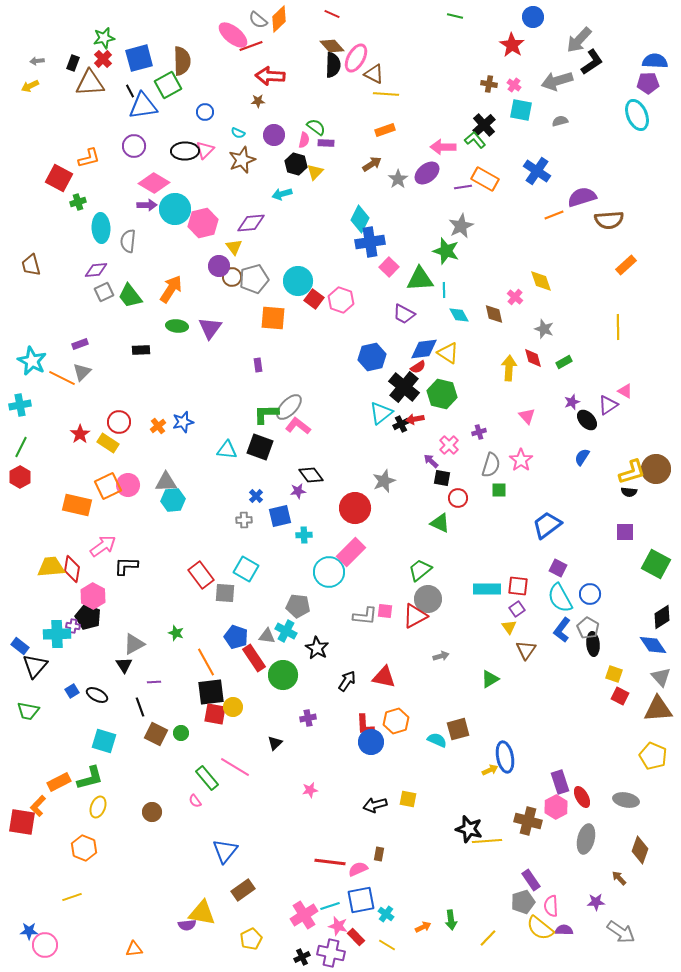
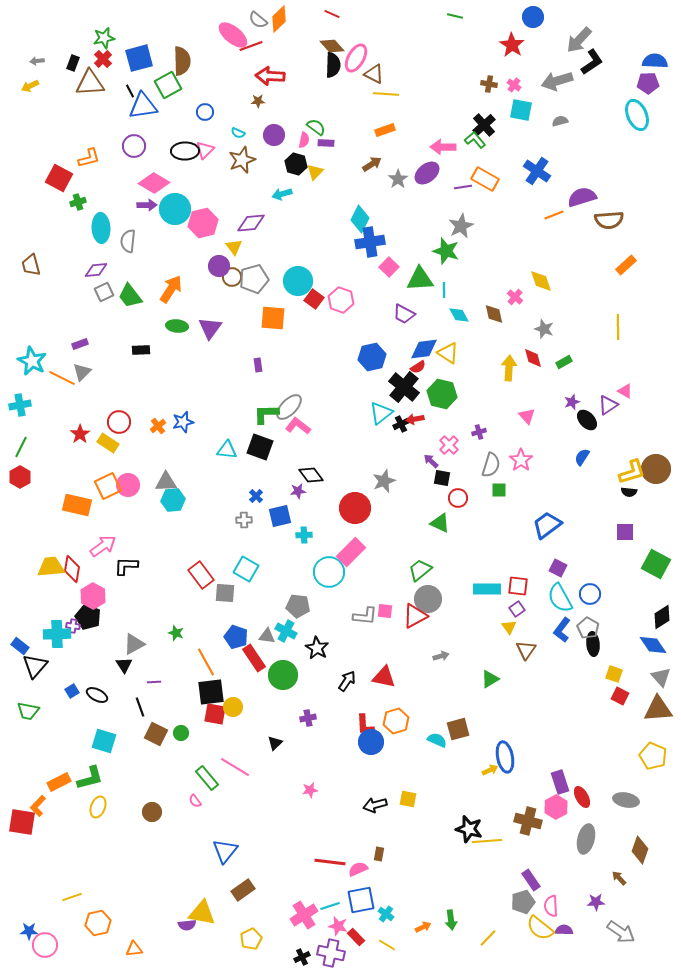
orange hexagon at (84, 848): moved 14 px right, 75 px down; rotated 25 degrees clockwise
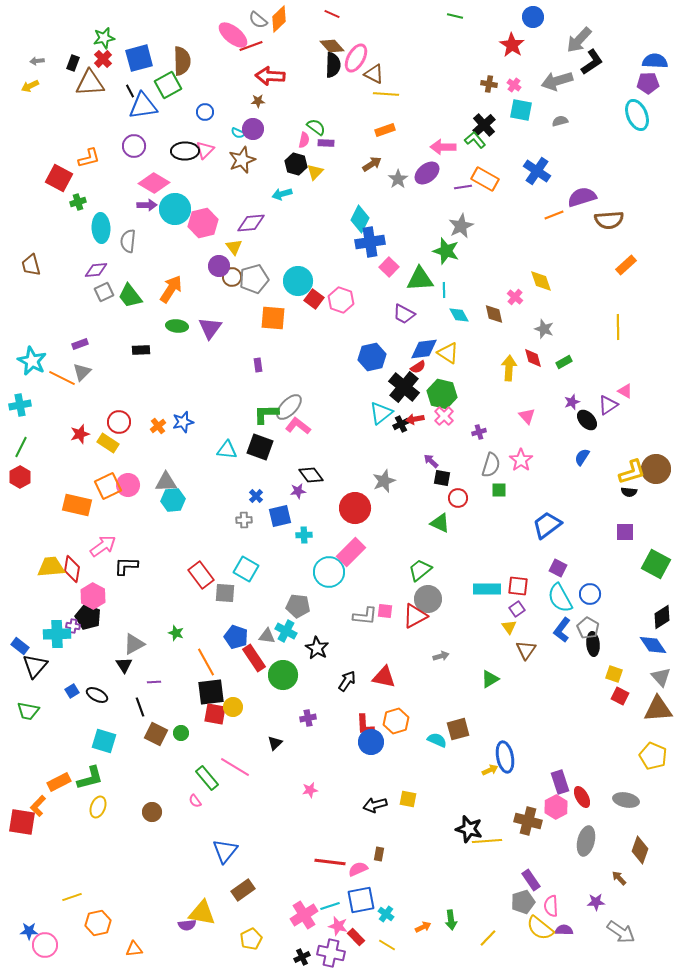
purple circle at (274, 135): moved 21 px left, 6 px up
red star at (80, 434): rotated 18 degrees clockwise
pink cross at (449, 445): moved 5 px left, 29 px up
gray ellipse at (586, 839): moved 2 px down
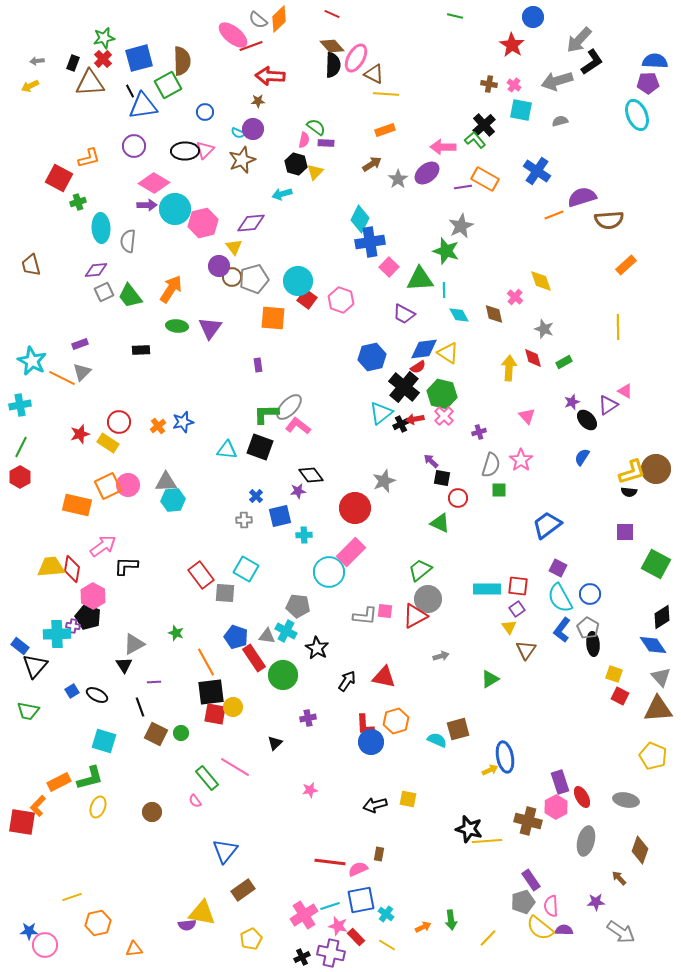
red square at (314, 299): moved 7 px left
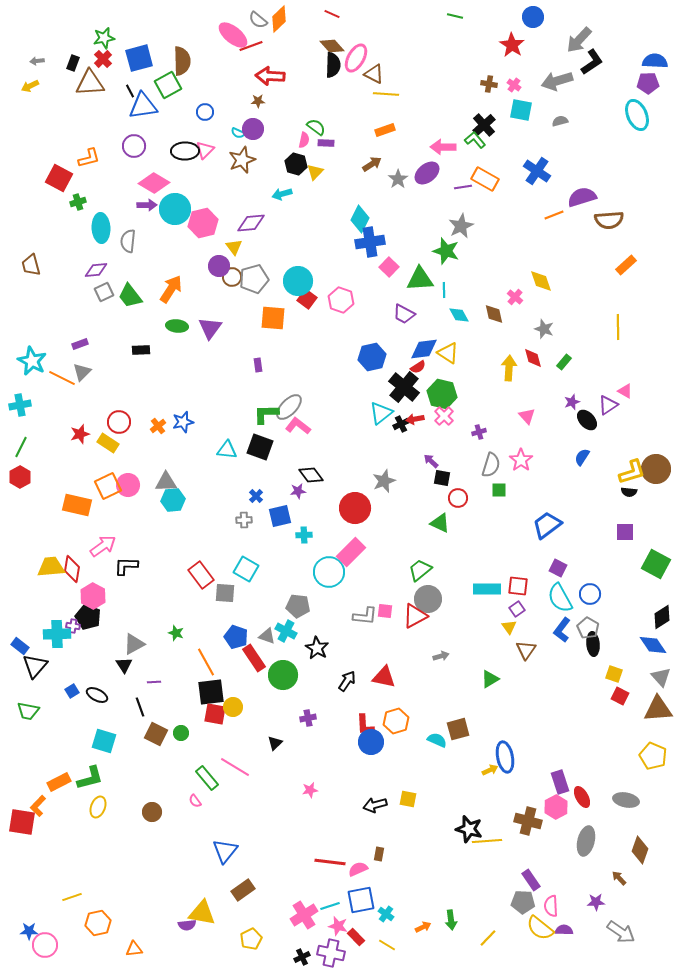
green rectangle at (564, 362): rotated 21 degrees counterclockwise
gray triangle at (267, 636): rotated 12 degrees clockwise
gray pentagon at (523, 902): rotated 20 degrees clockwise
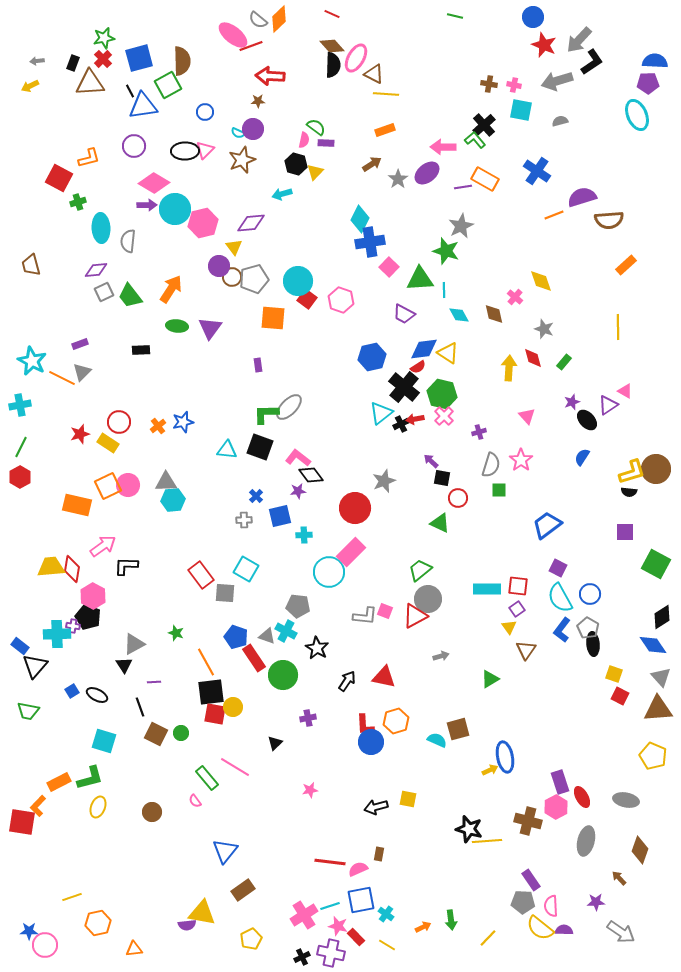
red star at (512, 45): moved 32 px right; rotated 10 degrees counterclockwise
pink cross at (514, 85): rotated 24 degrees counterclockwise
pink L-shape at (298, 426): moved 32 px down
pink square at (385, 611): rotated 14 degrees clockwise
black arrow at (375, 805): moved 1 px right, 2 px down
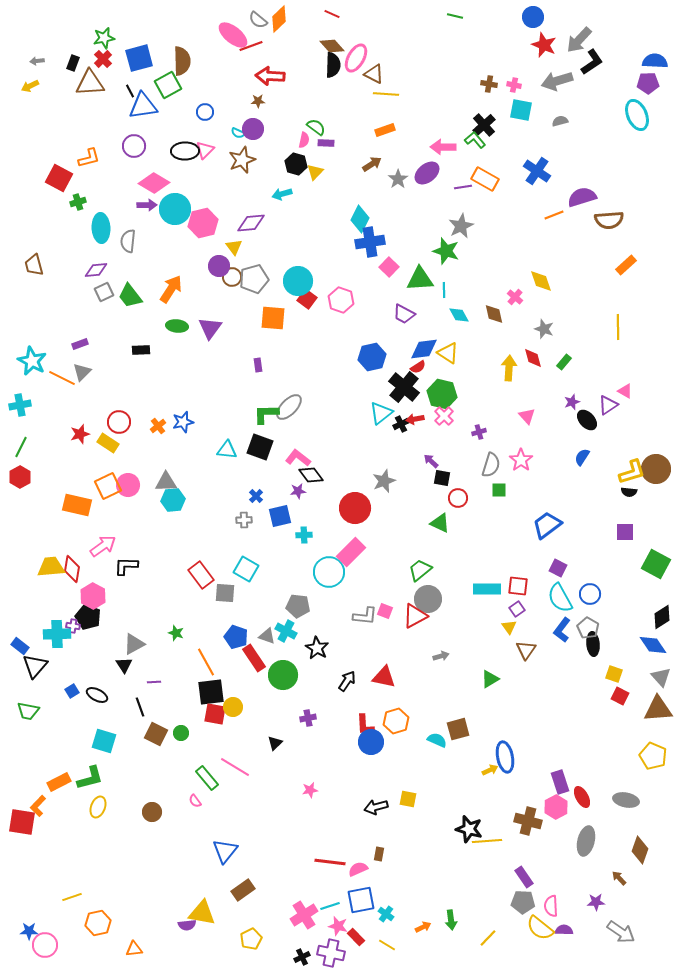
brown trapezoid at (31, 265): moved 3 px right
purple rectangle at (531, 880): moved 7 px left, 3 px up
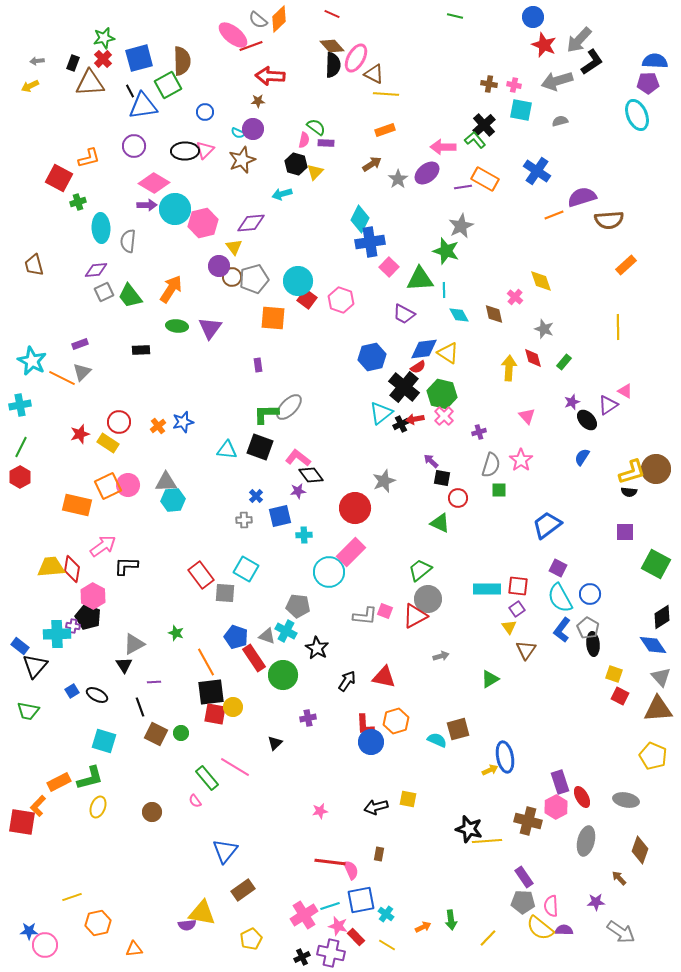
pink star at (310, 790): moved 10 px right, 21 px down
pink semicircle at (358, 869): moved 7 px left, 1 px down; rotated 90 degrees clockwise
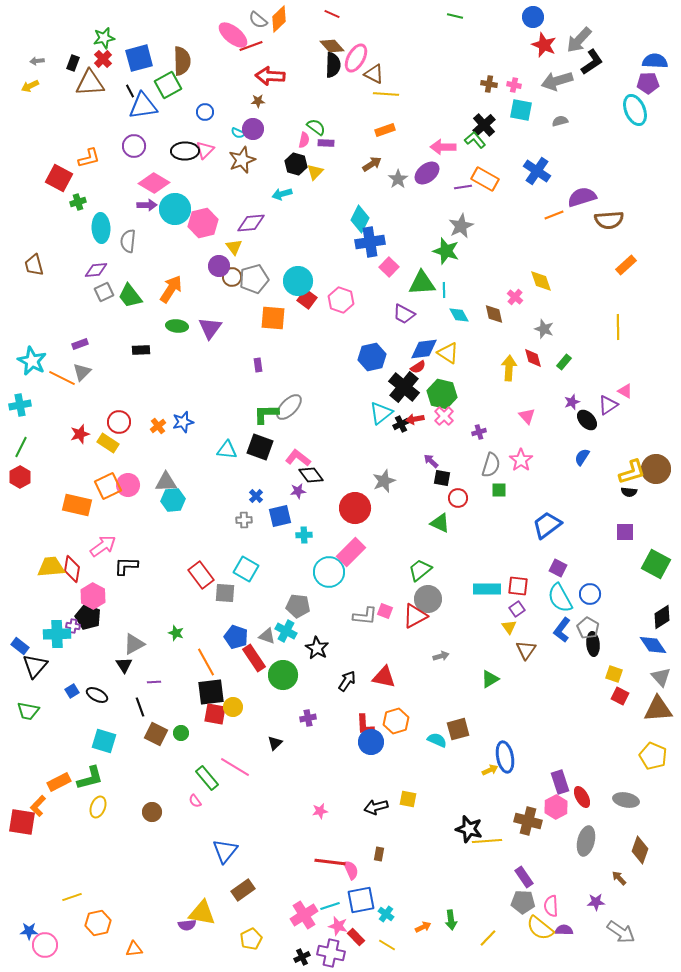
cyan ellipse at (637, 115): moved 2 px left, 5 px up
green triangle at (420, 279): moved 2 px right, 4 px down
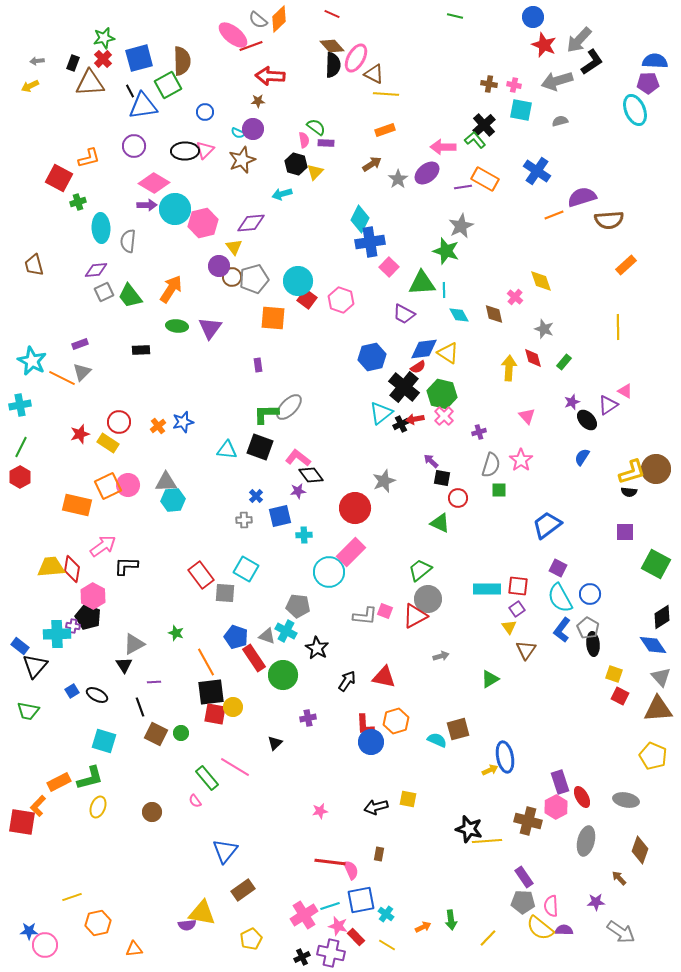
pink semicircle at (304, 140): rotated 21 degrees counterclockwise
